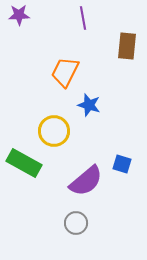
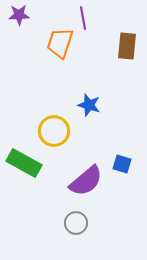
orange trapezoid: moved 5 px left, 29 px up; rotated 8 degrees counterclockwise
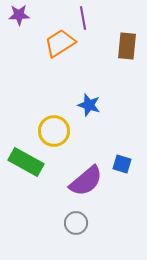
orange trapezoid: rotated 40 degrees clockwise
green rectangle: moved 2 px right, 1 px up
